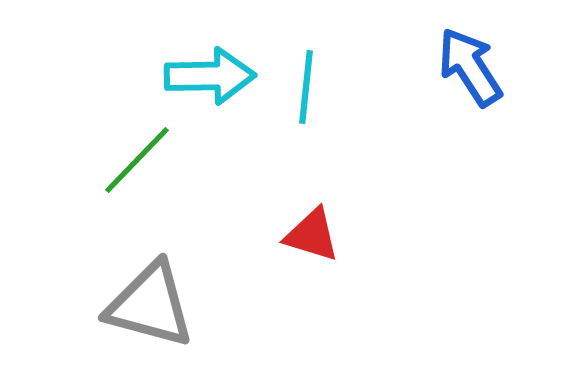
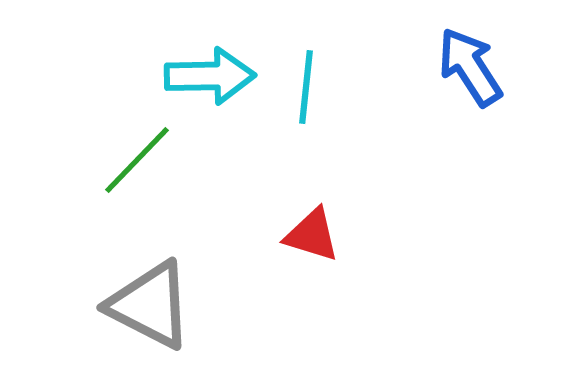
gray triangle: rotated 12 degrees clockwise
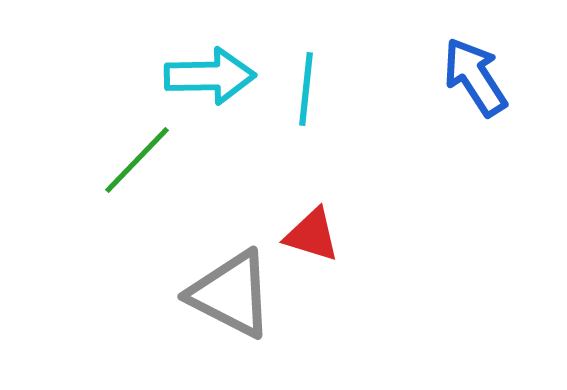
blue arrow: moved 5 px right, 10 px down
cyan line: moved 2 px down
gray triangle: moved 81 px right, 11 px up
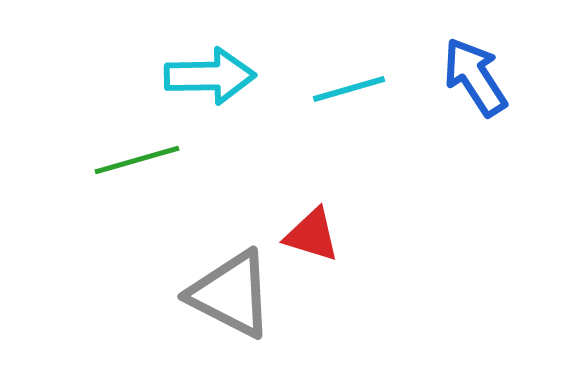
cyan line: moved 43 px right; rotated 68 degrees clockwise
green line: rotated 30 degrees clockwise
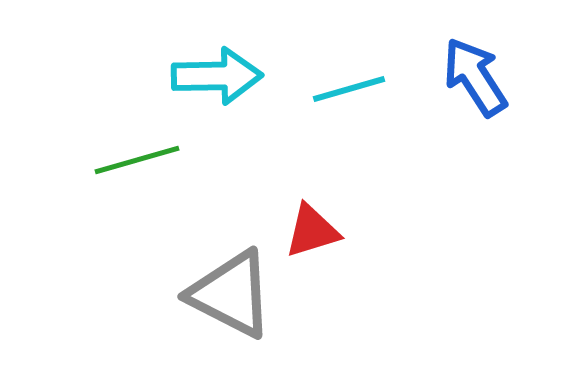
cyan arrow: moved 7 px right
red triangle: moved 4 px up; rotated 34 degrees counterclockwise
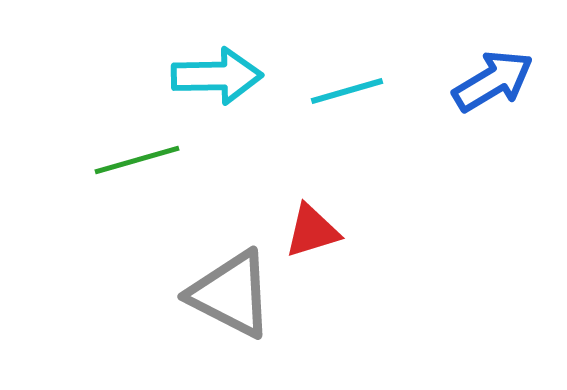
blue arrow: moved 18 px right, 4 px down; rotated 92 degrees clockwise
cyan line: moved 2 px left, 2 px down
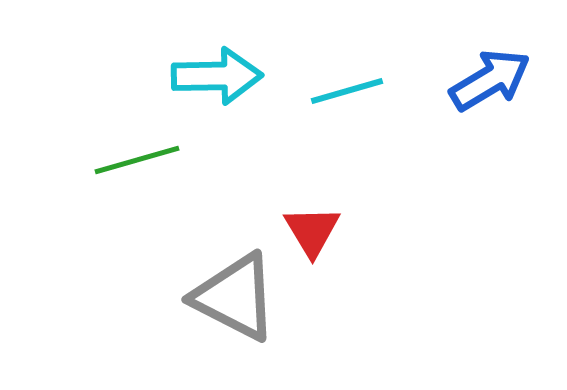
blue arrow: moved 3 px left, 1 px up
red triangle: rotated 44 degrees counterclockwise
gray triangle: moved 4 px right, 3 px down
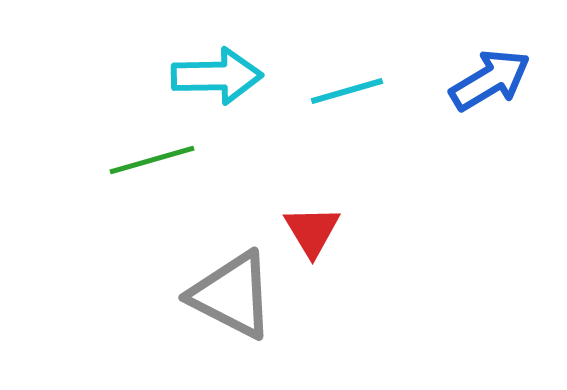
green line: moved 15 px right
gray triangle: moved 3 px left, 2 px up
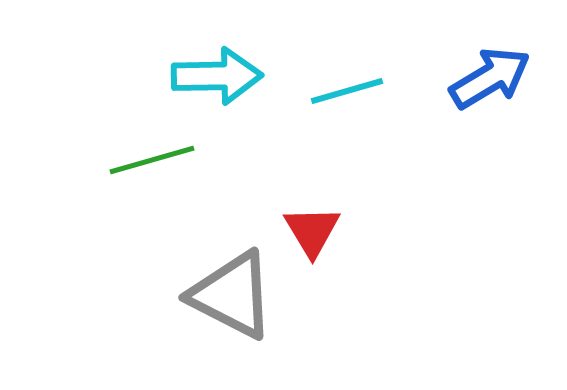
blue arrow: moved 2 px up
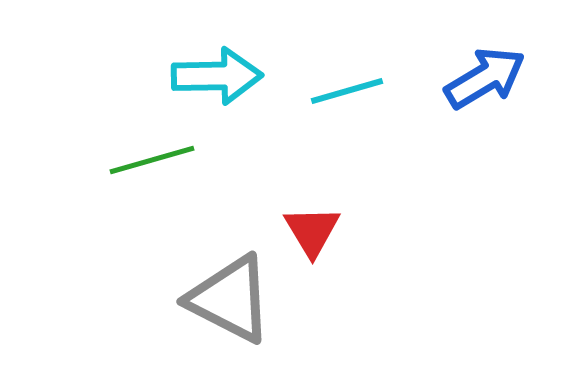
blue arrow: moved 5 px left
gray triangle: moved 2 px left, 4 px down
